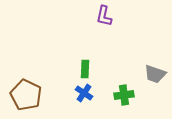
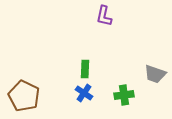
brown pentagon: moved 2 px left, 1 px down
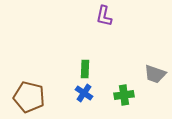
brown pentagon: moved 5 px right, 1 px down; rotated 12 degrees counterclockwise
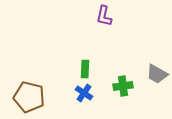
gray trapezoid: moved 2 px right; rotated 10 degrees clockwise
green cross: moved 1 px left, 9 px up
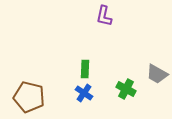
green cross: moved 3 px right, 3 px down; rotated 36 degrees clockwise
